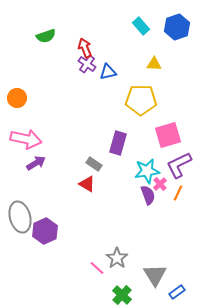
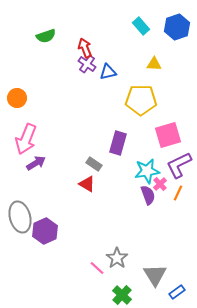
pink arrow: rotated 100 degrees clockwise
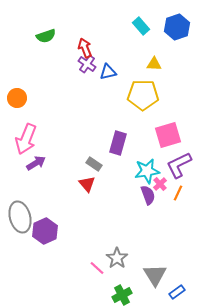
yellow pentagon: moved 2 px right, 5 px up
red triangle: rotated 18 degrees clockwise
green cross: rotated 18 degrees clockwise
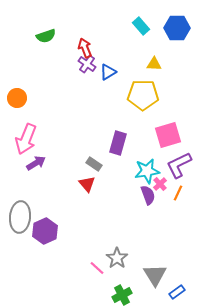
blue hexagon: moved 1 px down; rotated 20 degrees clockwise
blue triangle: rotated 18 degrees counterclockwise
gray ellipse: rotated 20 degrees clockwise
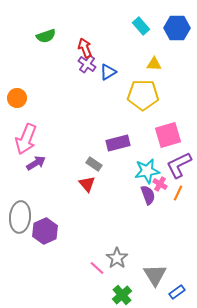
purple rectangle: rotated 60 degrees clockwise
pink cross: rotated 16 degrees counterclockwise
green cross: rotated 12 degrees counterclockwise
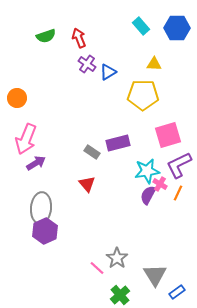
red arrow: moved 6 px left, 10 px up
gray rectangle: moved 2 px left, 12 px up
purple semicircle: rotated 132 degrees counterclockwise
gray ellipse: moved 21 px right, 9 px up
green cross: moved 2 px left
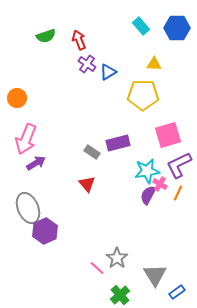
red arrow: moved 2 px down
gray ellipse: moved 13 px left; rotated 28 degrees counterclockwise
